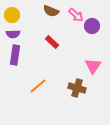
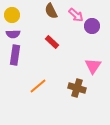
brown semicircle: rotated 42 degrees clockwise
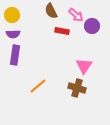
red rectangle: moved 10 px right, 11 px up; rotated 32 degrees counterclockwise
pink triangle: moved 9 px left
